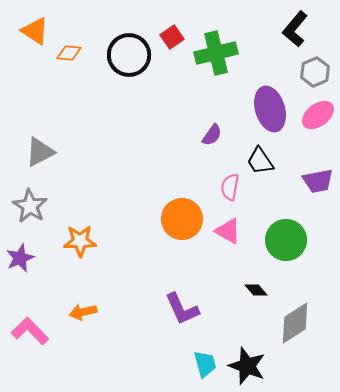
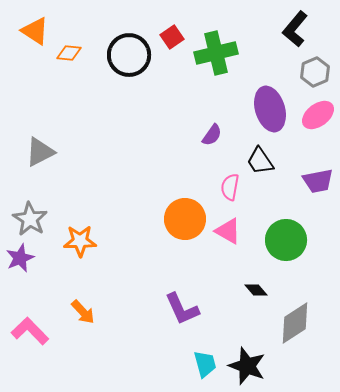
gray star: moved 13 px down
orange circle: moved 3 px right
orange arrow: rotated 120 degrees counterclockwise
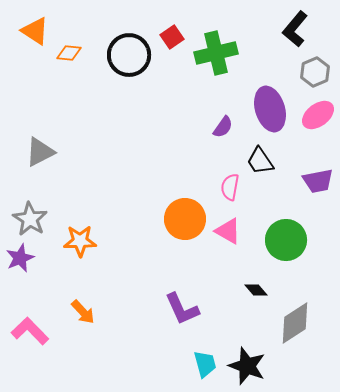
purple semicircle: moved 11 px right, 8 px up
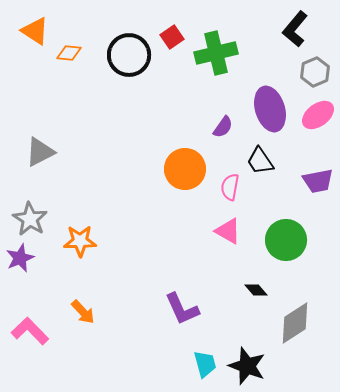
orange circle: moved 50 px up
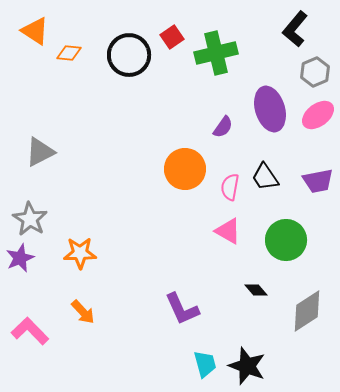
black trapezoid: moved 5 px right, 16 px down
orange star: moved 12 px down
gray diamond: moved 12 px right, 12 px up
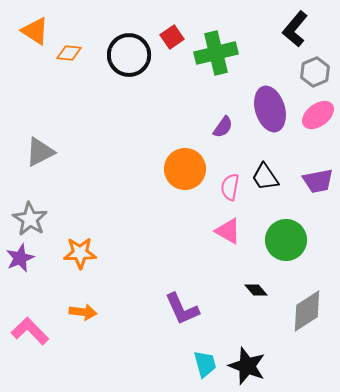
orange arrow: rotated 40 degrees counterclockwise
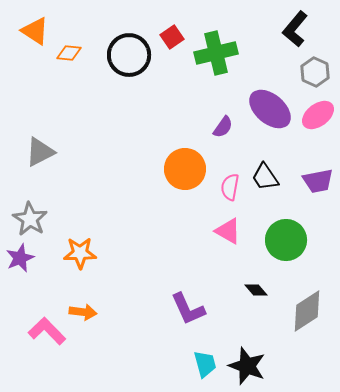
gray hexagon: rotated 12 degrees counterclockwise
purple ellipse: rotated 33 degrees counterclockwise
purple L-shape: moved 6 px right
pink L-shape: moved 17 px right
